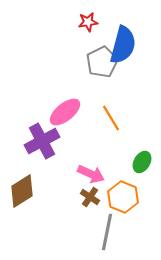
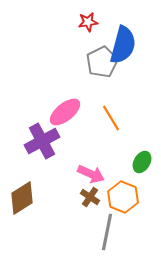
brown diamond: moved 7 px down
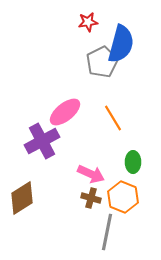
blue semicircle: moved 2 px left, 1 px up
orange line: moved 2 px right
green ellipse: moved 9 px left; rotated 30 degrees counterclockwise
brown cross: moved 1 px right, 1 px down; rotated 18 degrees counterclockwise
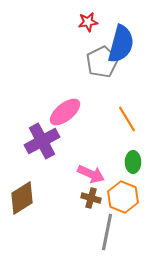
orange line: moved 14 px right, 1 px down
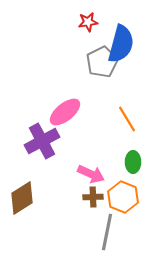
brown cross: moved 2 px right, 1 px up; rotated 18 degrees counterclockwise
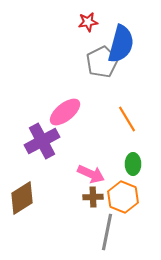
green ellipse: moved 2 px down
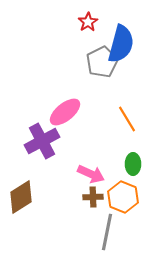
red star: rotated 24 degrees counterclockwise
brown diamond: moved 1 px left, 1 px up
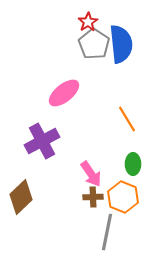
blue semicircle: rotated 21 degrees counterclockwise
gray pentagon: moved 8 px left, 18 px up; rotated 12 degrees counterclockwise
pink ellipse: moved 1 px left, 19 px up
pink arrow: rotated 32 degrees clockwise
brown diamond: rotated 12 degrees counterclockwise
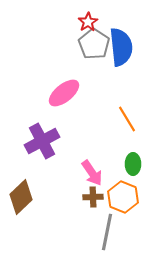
blue semicircle: moved 3 px down
pink arrow: moved 1 px right, 1 px up
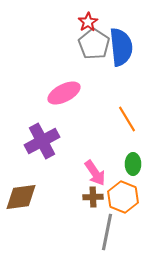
pink ellipse: rotated 12 degrees clockwise
pink arrow: moved 3 px right
brown diamond: rotated 36 degrees clockwise
